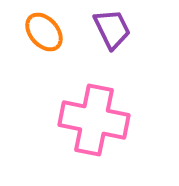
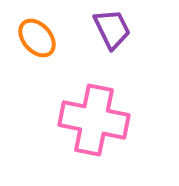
orange ellipse: moved 7 px left, 6 px down
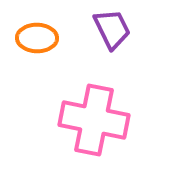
orange ellipse: rotated 48 degrees counterclockwise
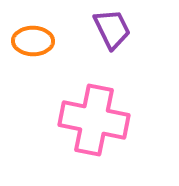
orange ellipse: moved 4 px left, 3 px down
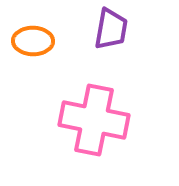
purple trapezoid: moved 1 px left; rotated 36 degrees clockwise
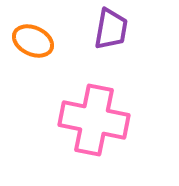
orange ellipse: rotated 24 degrees clockwise
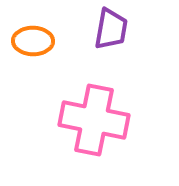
orange ellipse: rotated 24 degrees counterclockwise
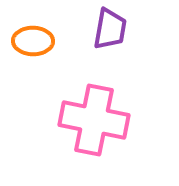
purple trapezoid: moved 1 px left
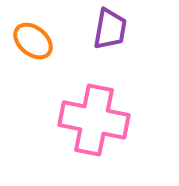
orange ellipse: rotated 39 degrees clockwise
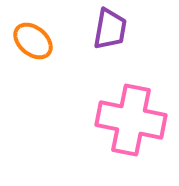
pink cross: moved 37 px right
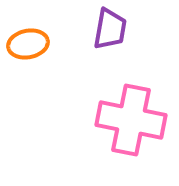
orange ellipse: moved 5 px left, 3 px down; rotated 51 degrees counterclockwise
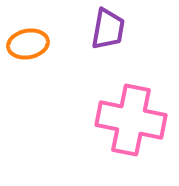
purple trapezoid: moved 2 px left
